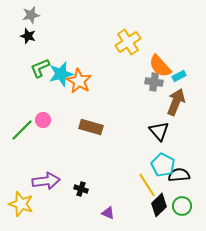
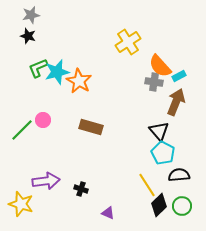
green L-shape: moved 2 px left
cyan star: moved 4 px left, 2 px up
cyan pentagon: moved 12 px up
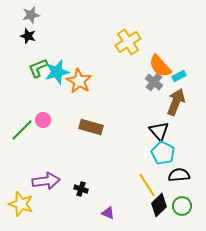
gray cross: rotated 30 degrees clockwise
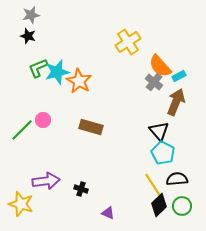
black semicircle: moved 2 px left, 4 px down
yellow line: moved 6 px right
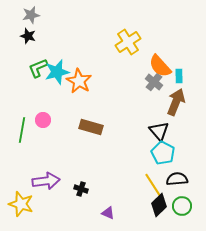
cyan rectangle: rotated 64 degrees counterclockwise
green line: rotated 35 degrees counterclockwise
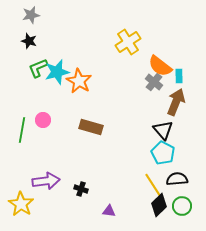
black star: moved 1 px right, 5 px down
orange semicircle: rotated 10 degrees counterclockwise
black triangle: moved 4 px right, 1 px up
yellow star: rotated 15 degrees clockwise
purple triangle: moved 1 px right, 2 px up; rotated 16 degrees counterclockwise
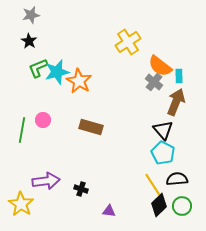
black star: rotated 14 degrees clockwise
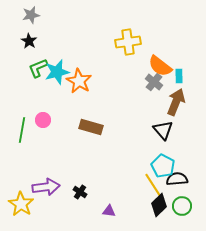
yellow cross: rotated 25 degrees clockwise
cyan pentagon: moved 13 px down
purple arrow: moved 6 px down
black cross: moved 1 px left, 3 px down; rotated 16 degrees clockwise
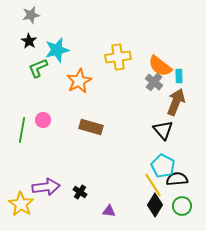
yellow cross: moved 10 px left, 15 px down
cyan star: moved 22 px up
orange star: rotated 15 degrees clockwise
black diamond: moved 4 px left; rotated 15 degrees counterclockwise
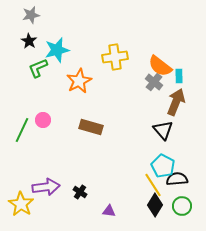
yellow cross: moved 3 px left
green line: rotated 15 degrees clockwise
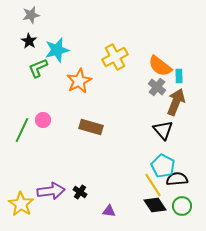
yellow cross: rotated 20 degrees counterclockwise
gray cross: moved 3 px right, 5 px down
purple arrow: moved 5 px right, 4 px down
black diamond: rotated 65 degrees counterclockwise
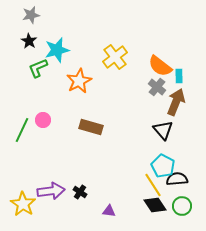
yellow cross: rotated 10 degrees counterclockwise
yellow star: moved 2 px right
